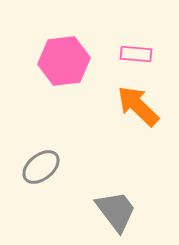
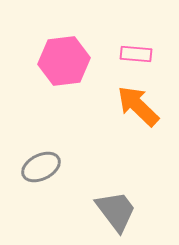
gray ellipse: rotated 12 degrees clockwise
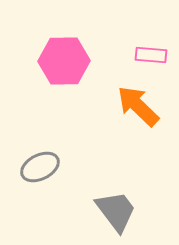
pink rectangle: moved 15 px right, 1 px down
pink hexagon: rotated 6 degrees clockwise
gray ellipse: moved 1 px left
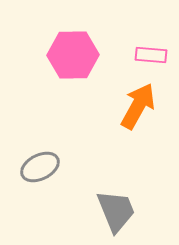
pink hexagon: moved 9 px right, 6 px up
orange arrow: rotated 75 degrees clockwise
gray trapezoid: rotated 15 degrees clockwise
